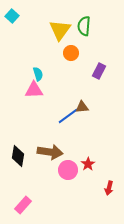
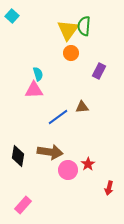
yellow triangle: moved 8 px right
blue line: moved 10 px left, 1 px down
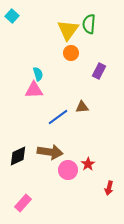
green semicircle: moved 5 px right, 2 px up
black diamond: rotated 55 degrees clockwise
pink rectangle: moved 2 px up
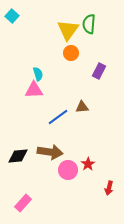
black diamond: rotated 20 degrees clockwise
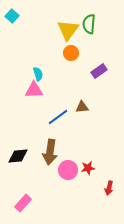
purple rectangle: rotated 28 degrees clockwise
brown arrow: rotated 90 degrees clockwise
red star: moved 4 px down; rotated 24 degrees clockwise
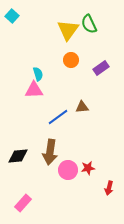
green semicircle: rotated 30 degrees counterclockwise
orange circle: moved 7 px down
purple rectangle: moved 2 px right, 3 px up
